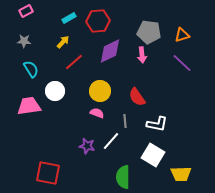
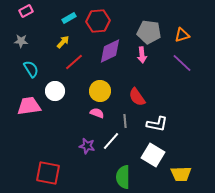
gray star: moved 3 px left
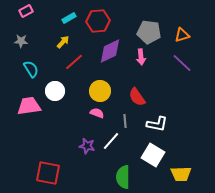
pink arrow: moved 1 px left, 2 px down
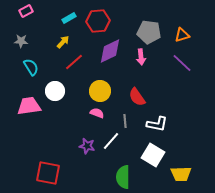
cyan semicircle: moved 2 px up
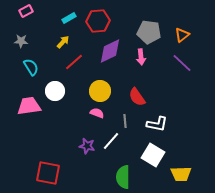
orange triangle: rotated 21 degrees counterclockwise
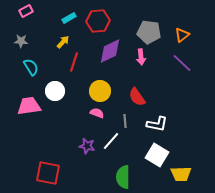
red line: rotated 30 degrees counterclockwise
white square: moved 4 px right
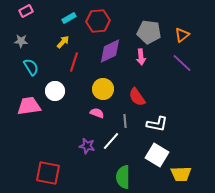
yellow circle: moved 3 px right, 2 px up
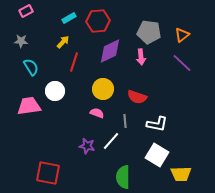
red semicircle: rotated 36 degrees counterclockwise
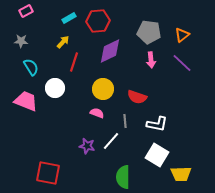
pink arrow: moved 10 px right, 3 px down
white circle: moved 3 px up
pink trapezoid: moved 3 px left, 5 px up; rotated 30 degrees clockwise
